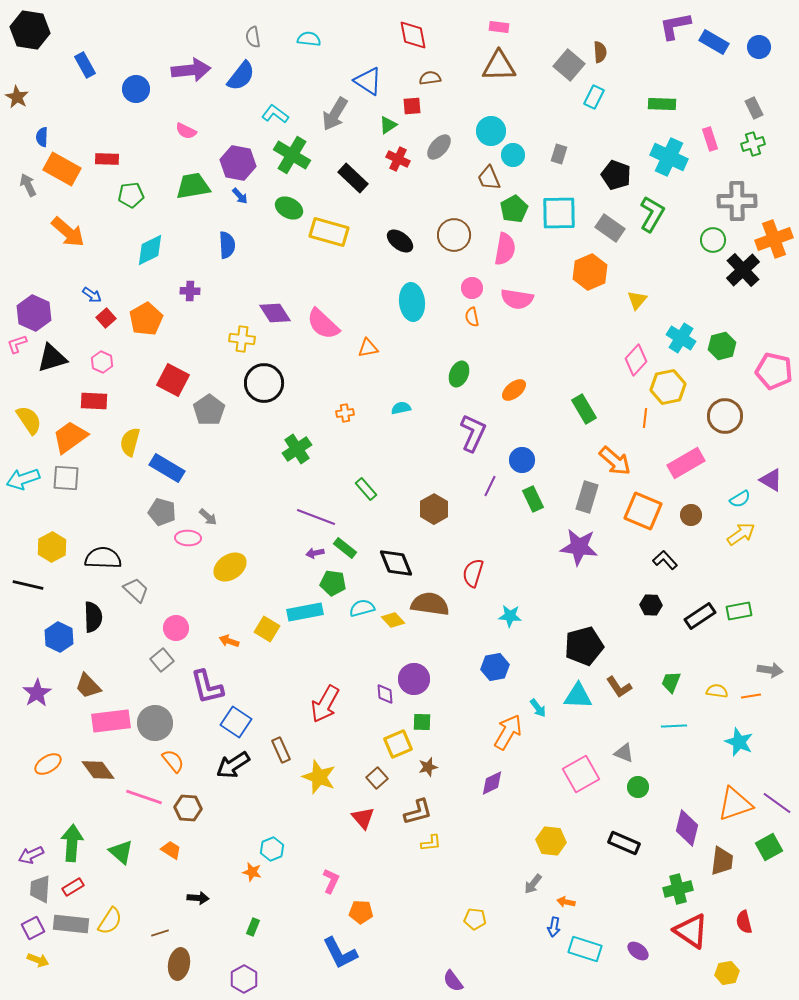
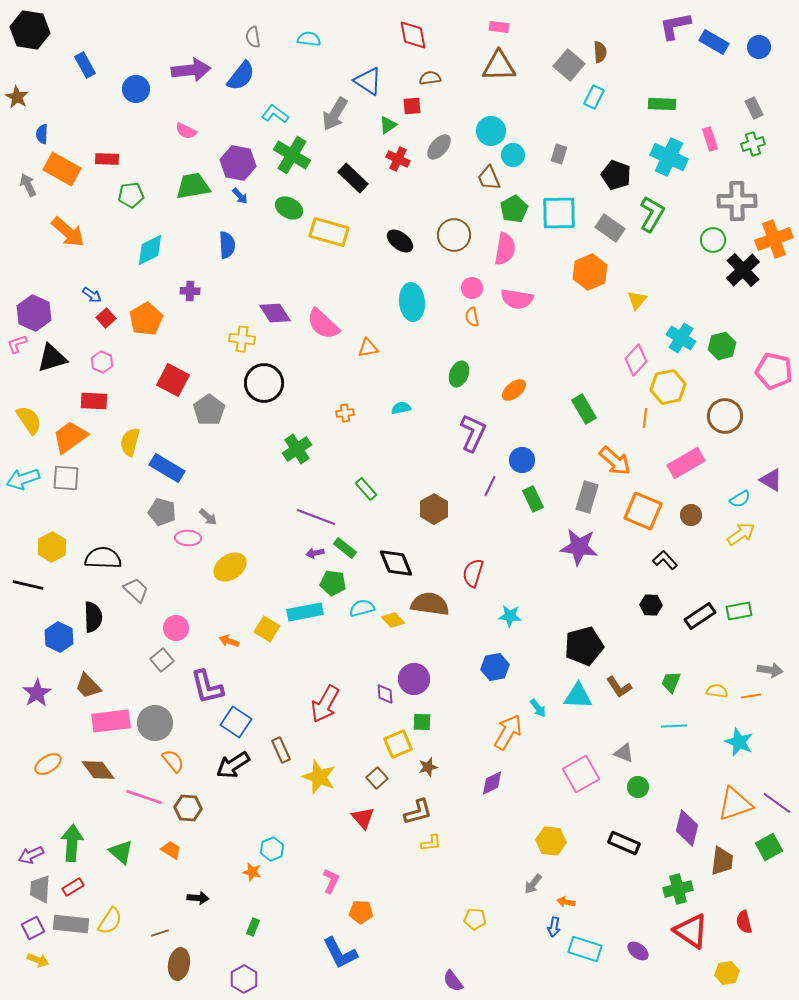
blue semicircle at (42, 137): moved 3 px up
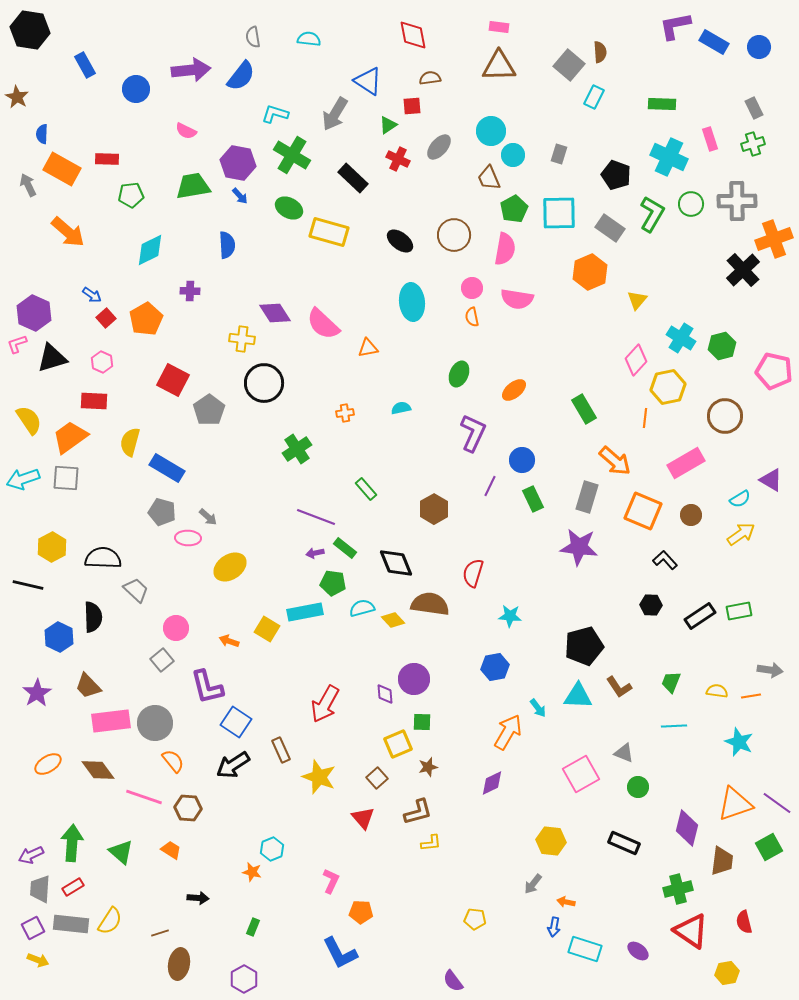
cyan L-shape at (275, 114): rotated 20 degrees counterclockwise
green circle at (713, 240): moved 22 px left, 36 px up
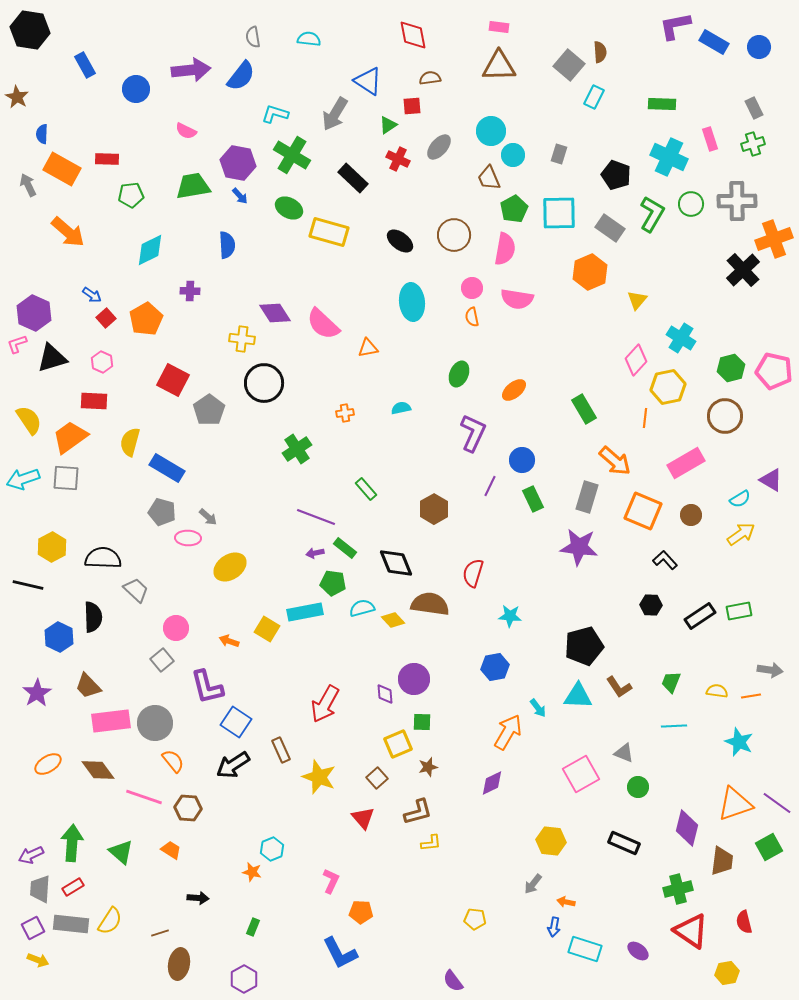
green hexagon at (722, 346): moved 9 px right, 22 px down
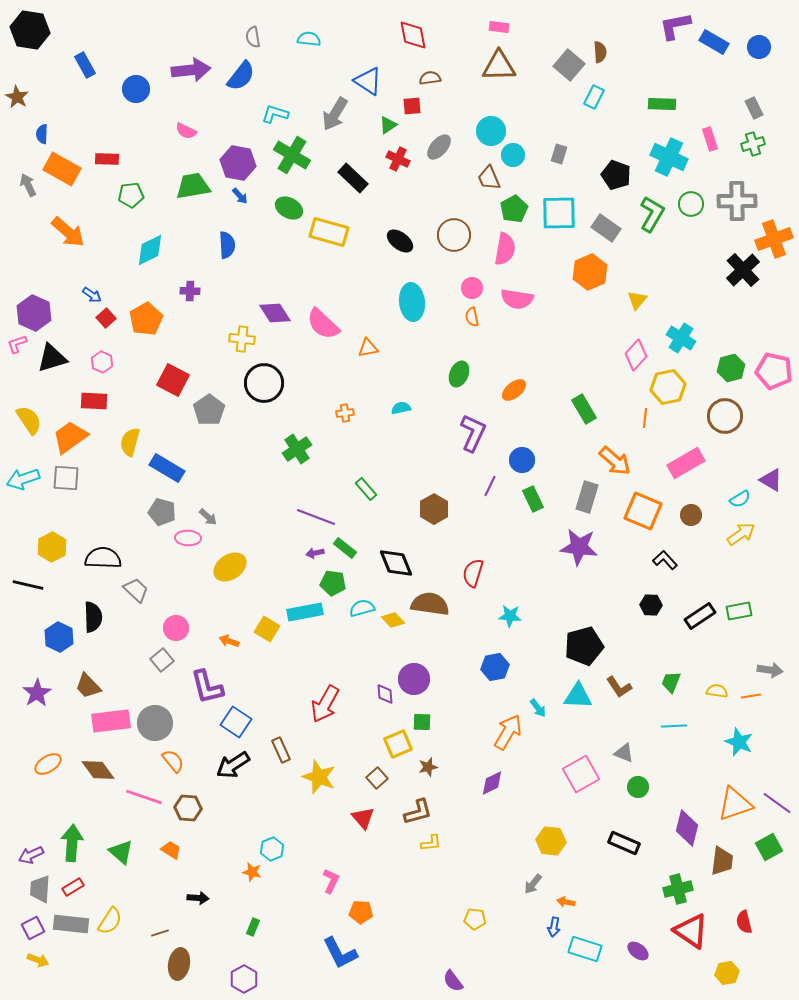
gray rectangle at (610, 228): moved 4 px left
pink diamond at (636, 360): moved 5 px up
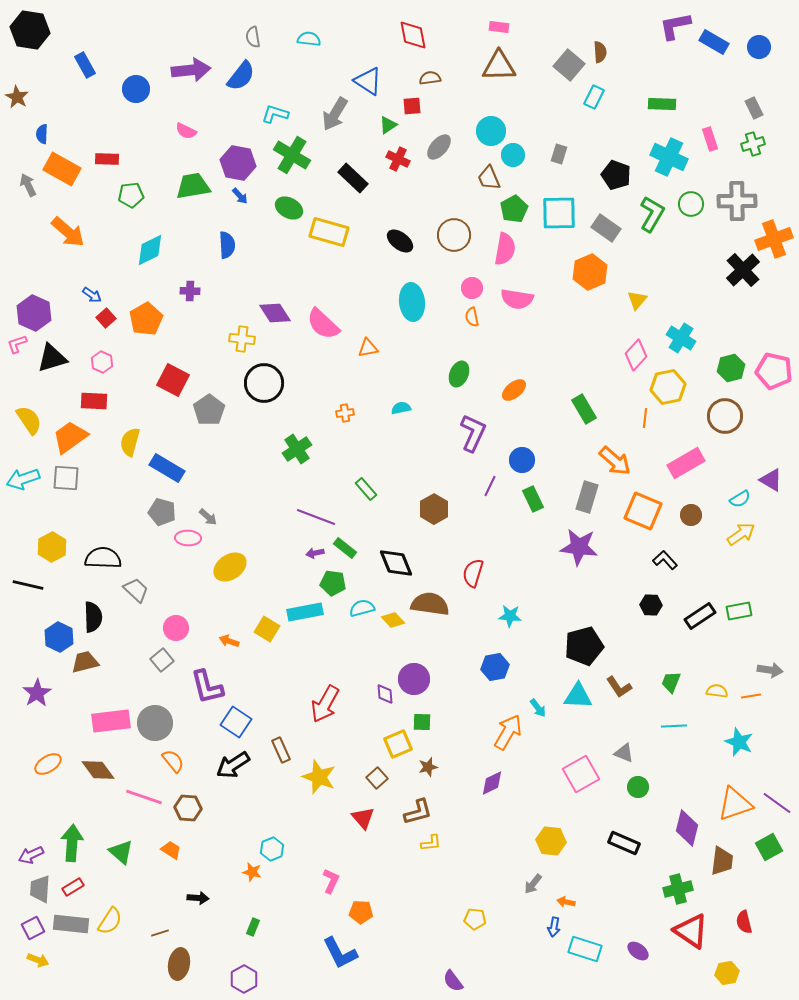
brown trapezoid at (88, 686): moved 3 px left, 24 px up; rotated 120 degrees clockwise
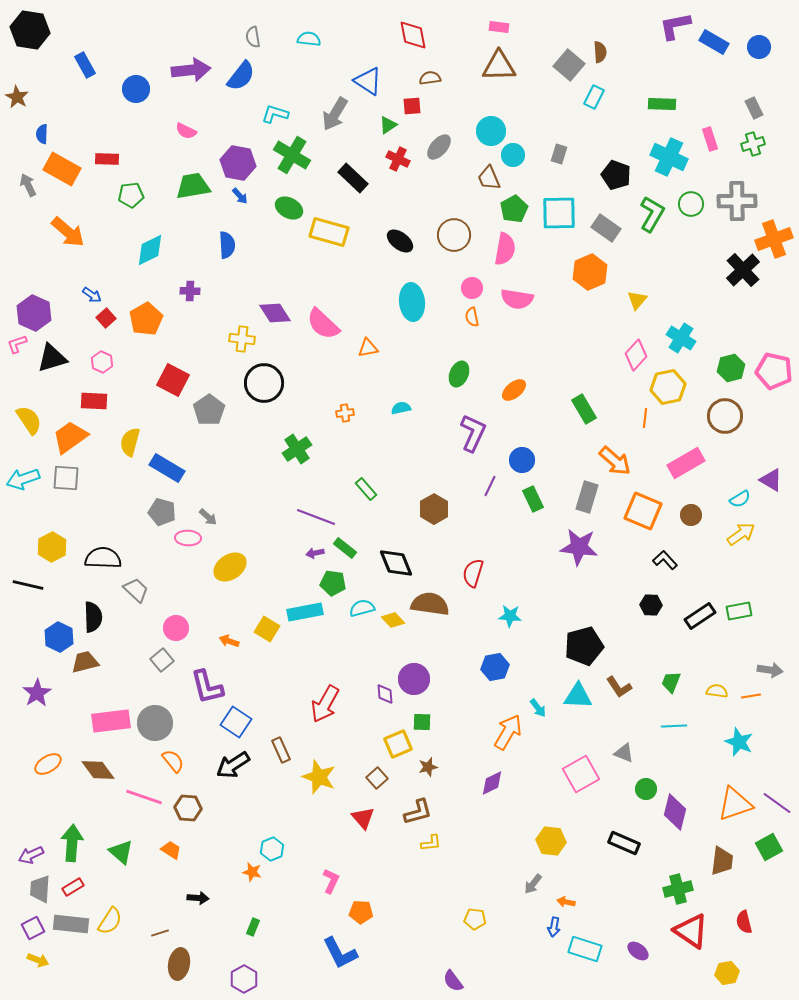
green circle at (638, 787): moved 8 px right, 2 px down
purple diamond at (687, 828): moved 12 px left, 16 px up
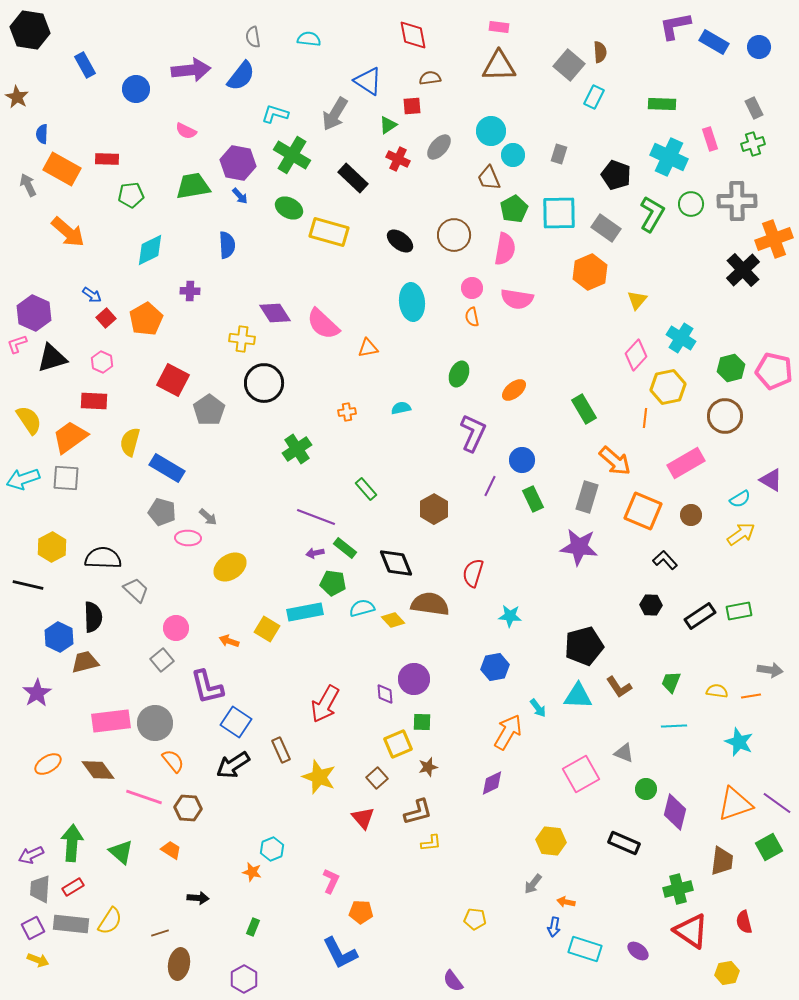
orange cross at (345, 413): moved 2 px right, 1 px up
